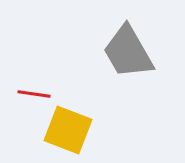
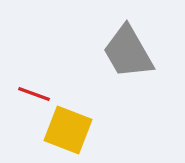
red line: rotated 12 degrees clockwise
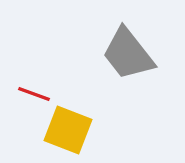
gray trapezoid: moved 2 px down; rotated 8 degrees counterclockwise
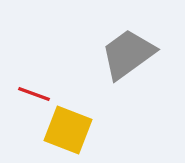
gray trapezoid: rotated 92 degrees clockwise
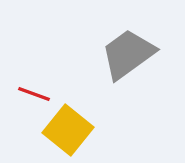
yellow square: rotated 18 degrees clockwise
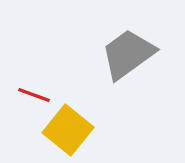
red line: moved 1 px down
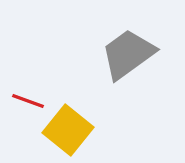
red line: moved 6 px left, 6 px down
